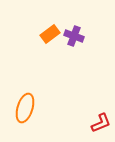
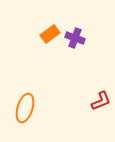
purple cross: moved 1 px right, 2 px down
red L-shape: moved 22 px up
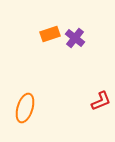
orange rectangle: rotated 18 degrees clockwise
purple cross: rotated 18 degrees clockwise
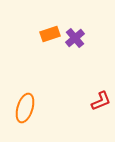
purple cross: rotated 12 degrees clockwise
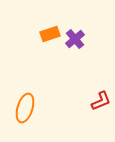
purple cross: moved 1 px down
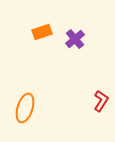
orange rectangle: moved 8 px left, 2 px up
red L-shape: rotated 35 degrees counterclockwise
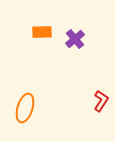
orange rectangle: rotated 18 degrees clockwise
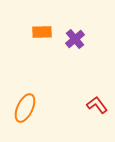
red L-shape: moved 4 px left, 4 px down; rotated 70 degrees counterclockwise
orange ellipse: rotated 8 degrees clockwise
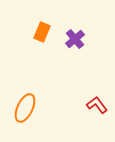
orange rectangle: rotated 66 degrees counterclockwise
